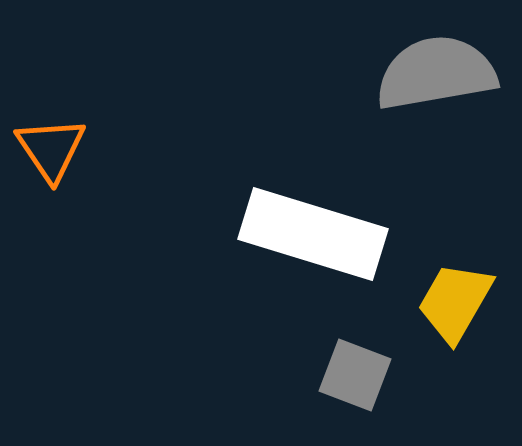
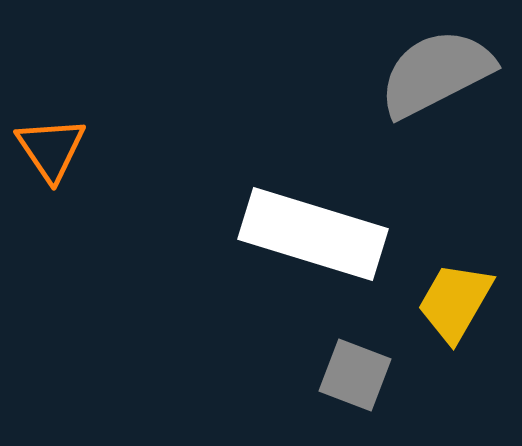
gray semicircle: rotated 17 degrees counterclockwise
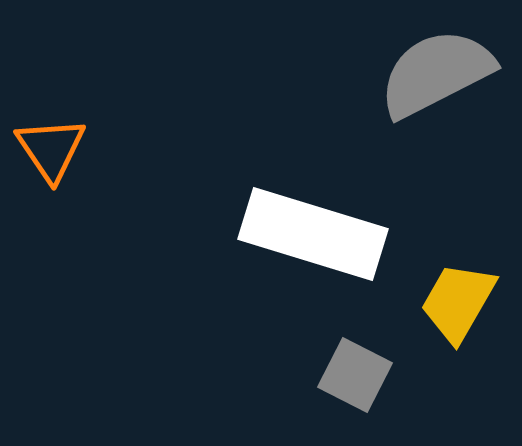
yellow trapezoid: moved 3 px right
gray square: rotated 6 degrees clockwise
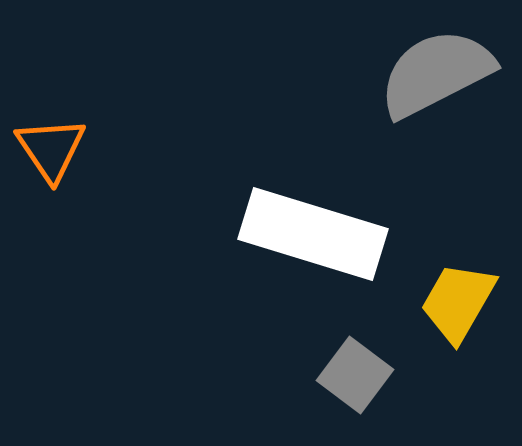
gray square: rotated 10 degrees clockwise
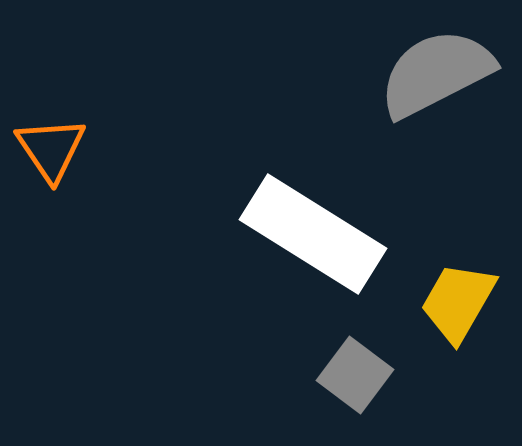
white rectangle: rotated 15 degrees clockwise
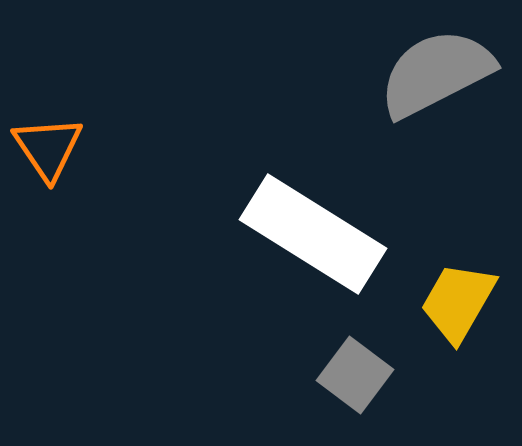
orange triangle: moved 3 px left, 1 px up
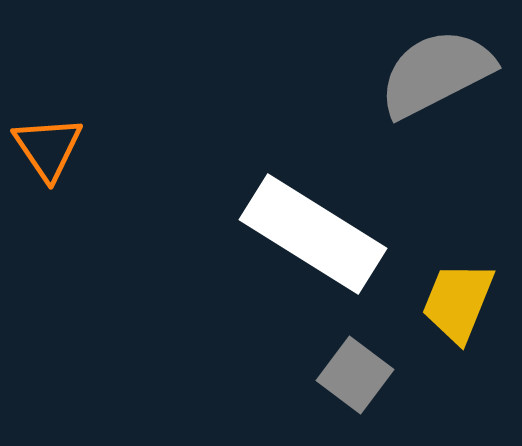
yellow trapezoid: rotated 8 degrees counterclockwise
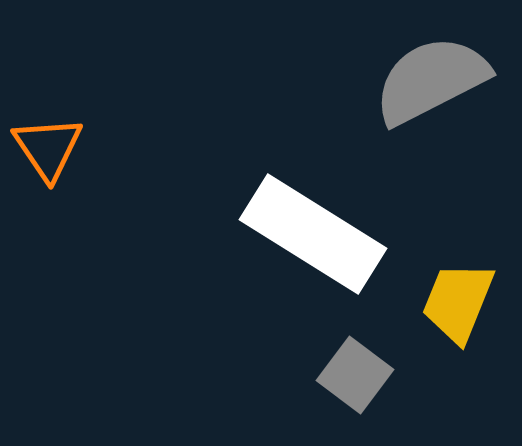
gray semicircle: moved 5 px left, 7 px down
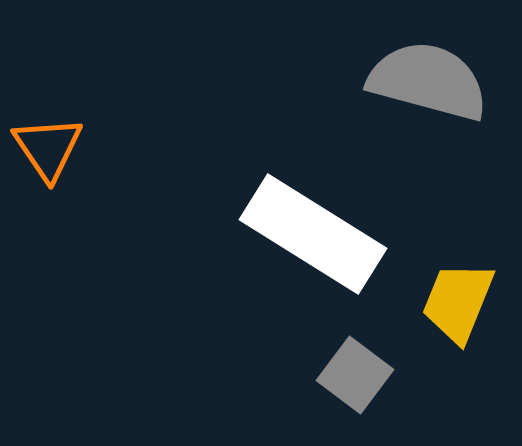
gray semicircle: moved 3 px left, 1 px down; rotated 42 degrees clockwise
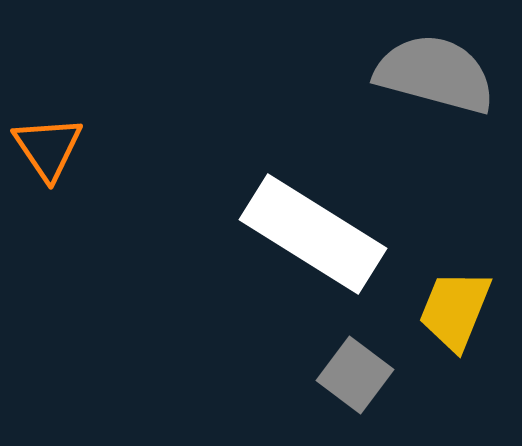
gray semicircle: moved 7 px right, 7 px up
yellow trapezoid: moved 3 px left, 8 px down
